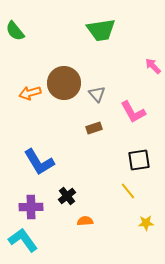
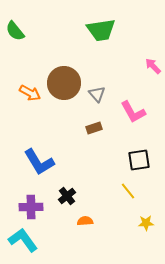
orange arrow: rotated 135 degrees counterclockwise
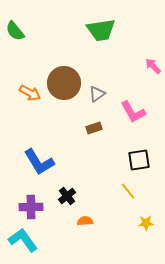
gray triangle: rotated 36 degrees clockwise
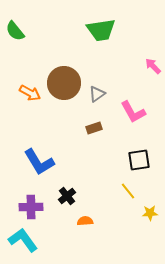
yellow star: moved 4 px right, 10 px up
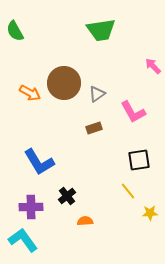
green semicircle: rotated 10 degrees clockwise
